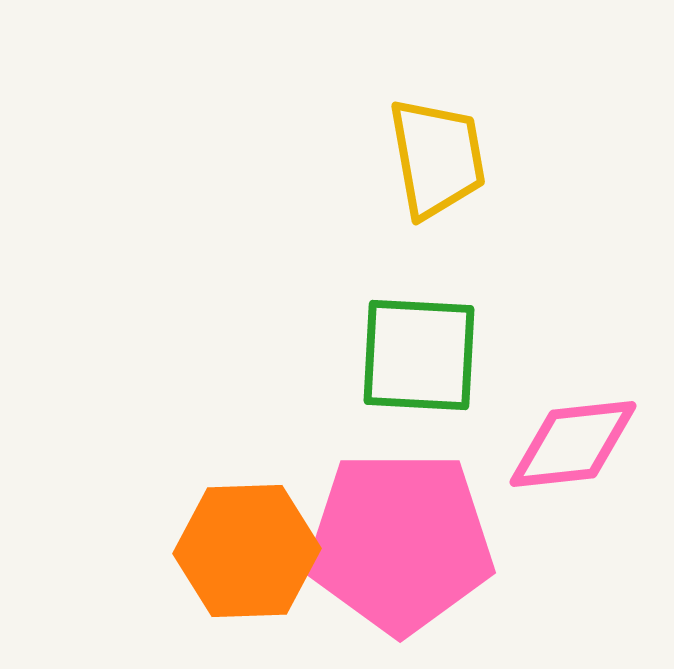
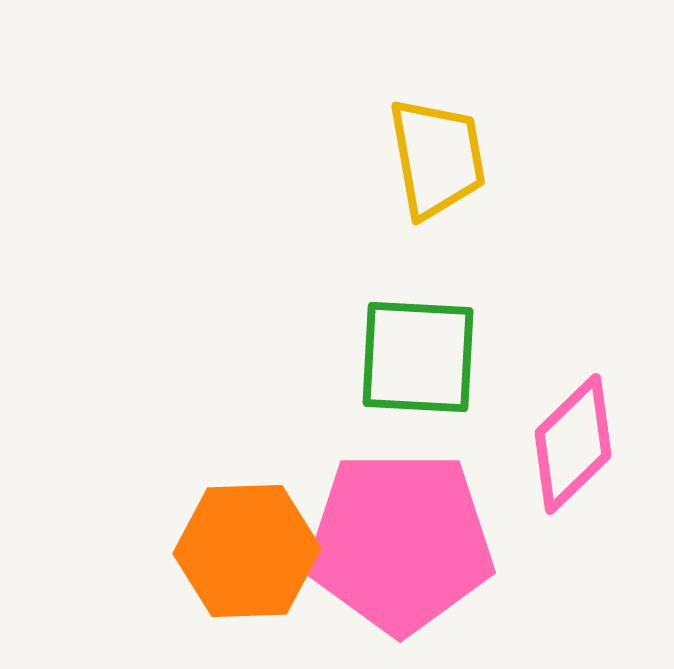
green square: moved 1 px left, 2 px down
pink diamond: rotated 38 degrees counterclockwise
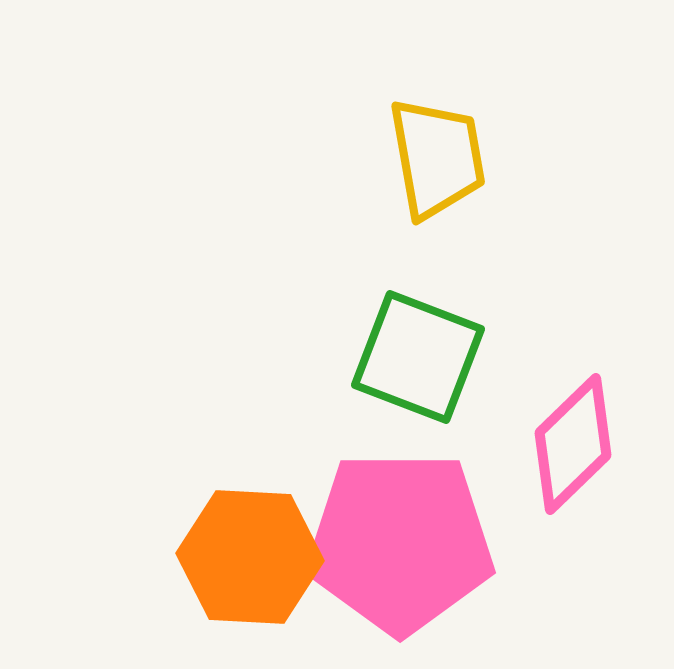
green square: rotated 18 degrees clockwise
orange hexagon: moved 3 px right, 6 px down; rotated 5 degrees clockwise
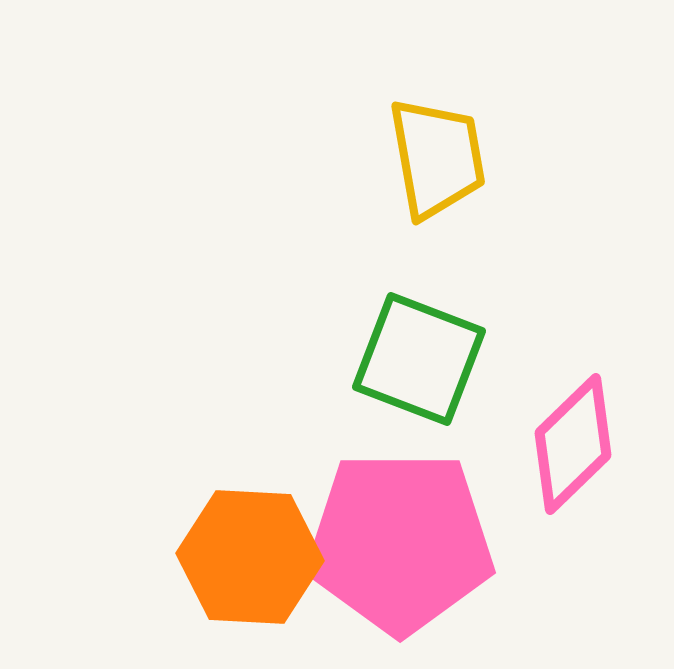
green square: moved 1 px right, 2 px down
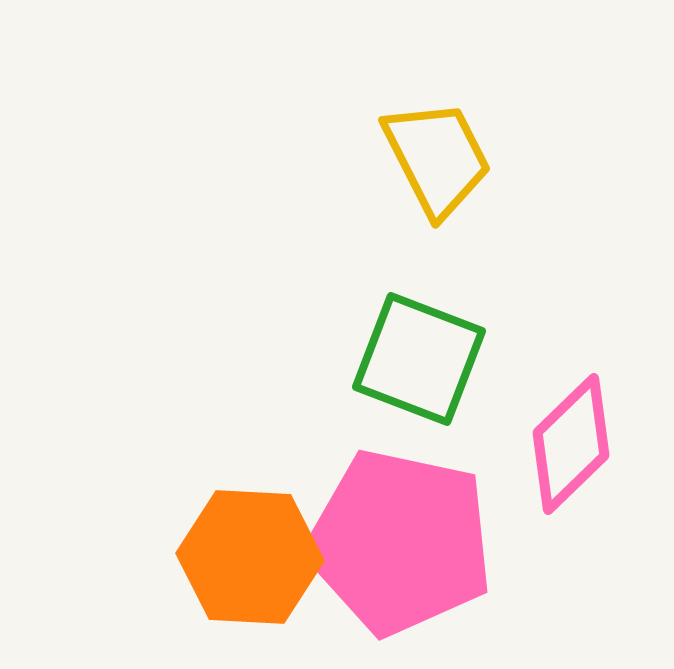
yellow trapezoid: rotated 17 degrees counterclockwise
pink diamond: moved 2 px left
pink pentagon: rotated 12 degrees clockwise
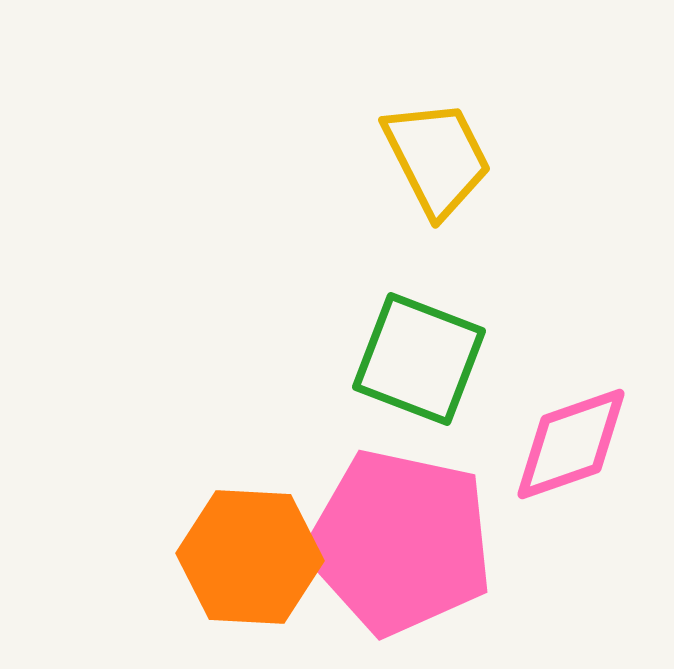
pink diamond: rotated 25 degrees clockwise
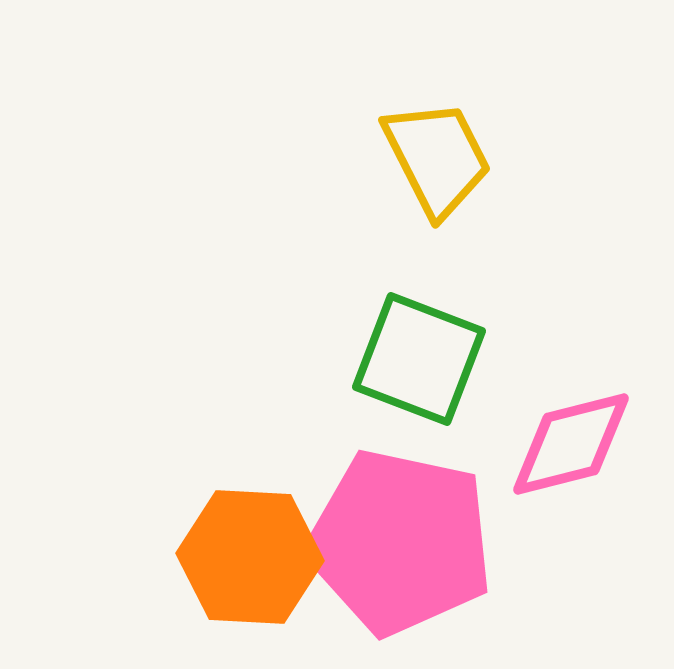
pink diamond: rotated 5 degrees clockwise
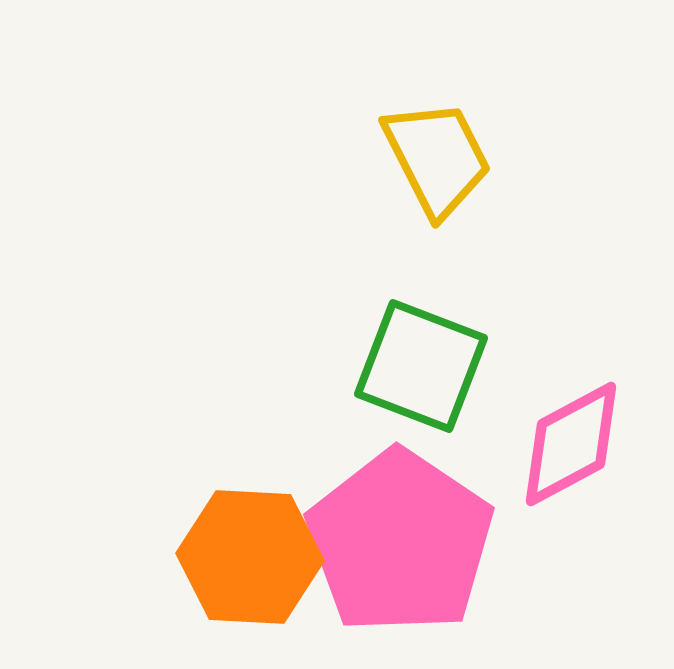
green square: moved 2 px right, 7 px down
pink diamond: rotated 14 degrees counterclockwise
pink pentagon: rotated 22 degrees clockwise
